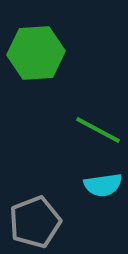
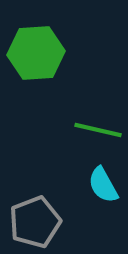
green line: rotated 15 degrees counterclockwise
cyan semicircle: rotated 69 degrees clockwise
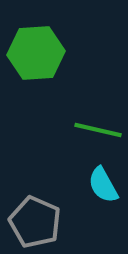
gray pentagon: rotated 27 degrees counterclockwise
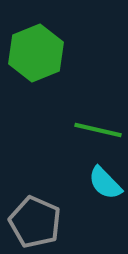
green hexagon: rotated 18 degrees counterclockwise
cyan semicircle: moved 2 px right, 2 px up; rotated 15 degrees counterclockwise
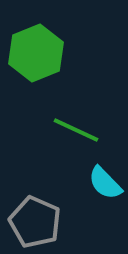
green line: moved 22 px left; rotated 12 degrees clockwise
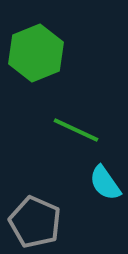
cyan semicircle: rotated 9 degrees clockwise
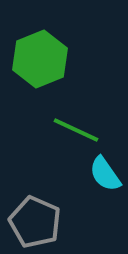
green hexagon: moved 4 px right, 6 px down
cyan semicircle: moved 9 px up
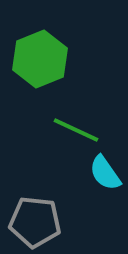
cyan semicircle: moved 1 px up
gray pentagon: rotated 18 degrees counterclockwise
